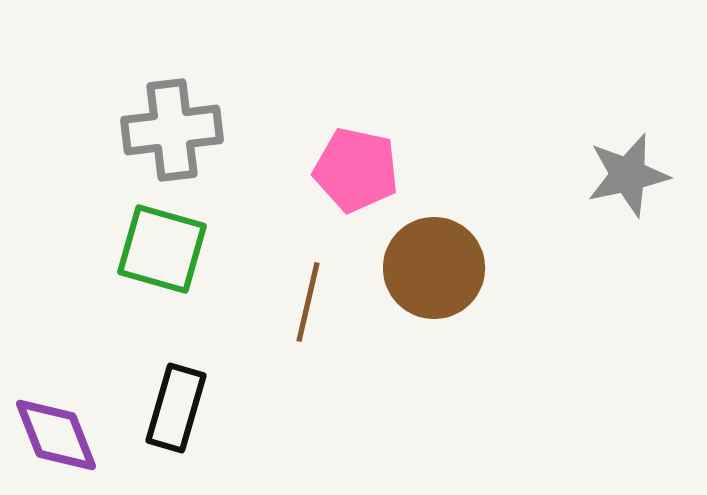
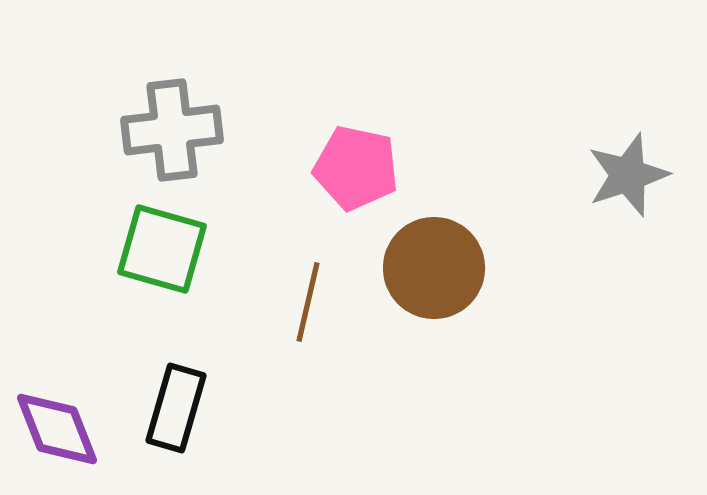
pink pentagon: moved 2 px up
gray star: rotated 6 degrees counterclockwise
purple diamond: moved 1 px right, 6 px up
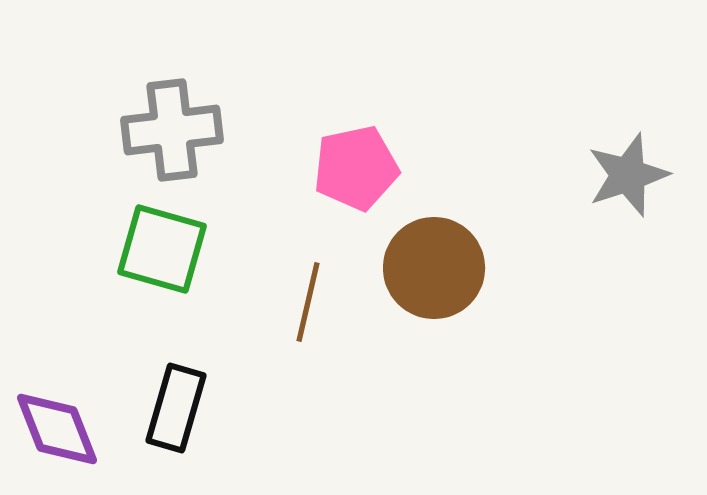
pink pentagon: rotated 24 degrees counterclockwise
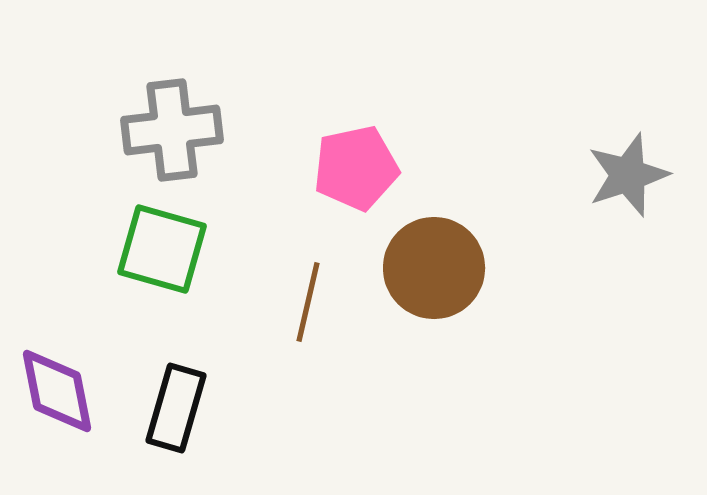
purple diamond: moved 38 px up; rotated 10 degrees clockwise
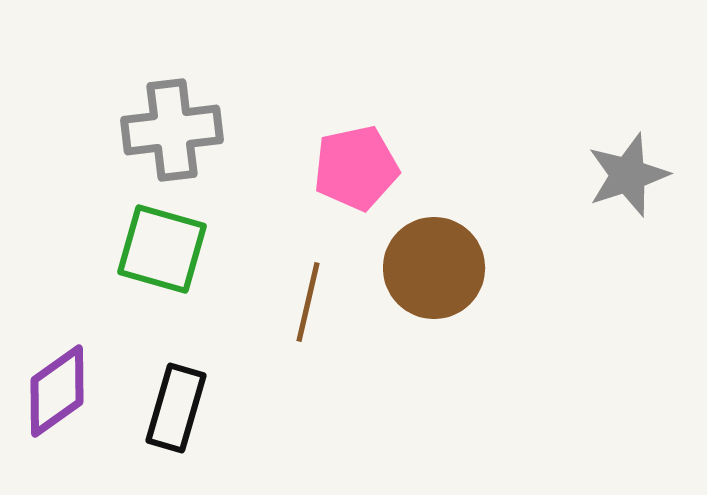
purple diamond: rotated 66 degrees clockwise
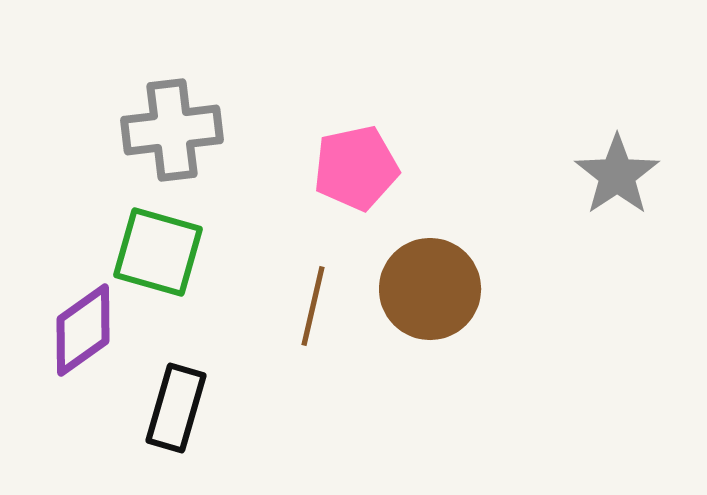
gray star: moved 11 px left; rotated 16 degrees counterclockwise
green square: moved 4 px left, 3 px down
brown circle: moved 4 px left, 21 px down
brown line: moved 5 px right, 4 px down
purple diamond: moved 26 px right, 61 px up
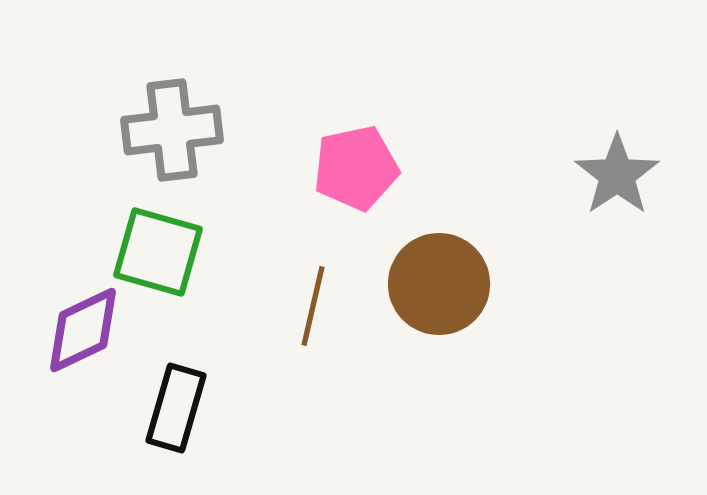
brown circle: moved 9 px right, 5 px up
purple diamond: rotated 10 degrees clockwise
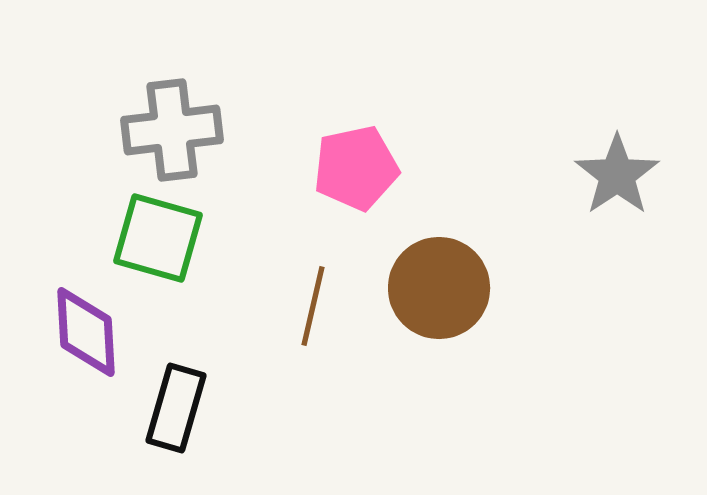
green square: moved 14 px up
brown circle: moved 4 px down
purple diamond: moved 3 px right, 2 px down; rotated 68 degrees counterclockwise
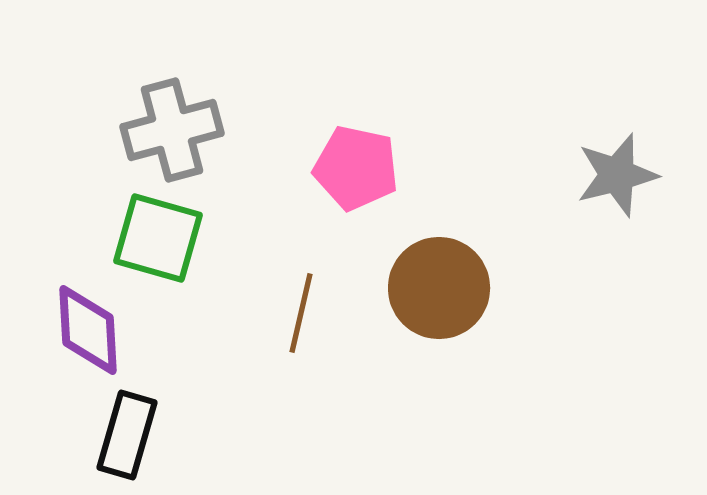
gray cross: rotated 8 degrees counterclockwise
pink pentagon: rotated 24 degrees clockwise
gray star: rotated 20 degrees clockwise
brown line: moved 12 px left, 7 px down
purple diamond: moved 2 px right, 2 px up
black rectangle: moved 49 px left, 27 px down
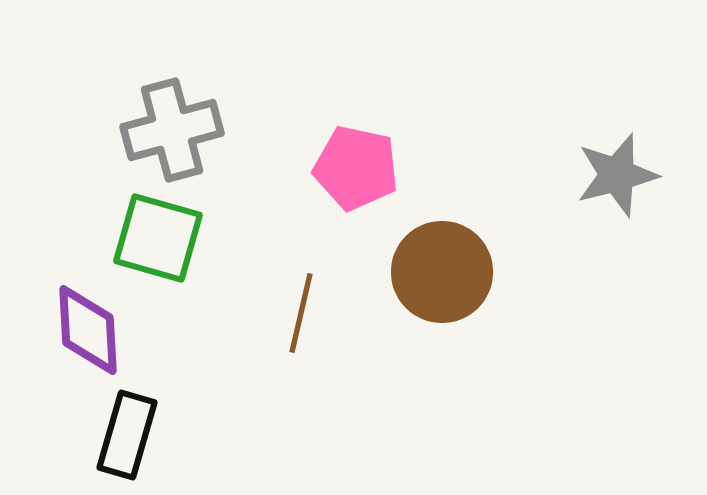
brown circle: moved 3 px right, 16 px up
